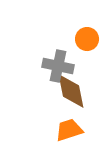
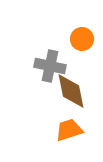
orange circle: moved 5 px left
gray cross: moved 8 px left
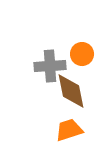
orange circle: moved 15 px down
gray cross: rotated 16 degrees counterclockwise
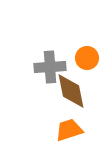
orange circle: moved 5 px right, 4 px down
gray cross: moved 1 px down
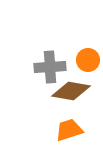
orange circle: moved 1 px right, 2 px down
brown diamond: rotated 69 degrees counterclockwise
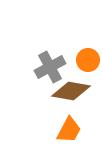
gray cross: rotated 24 degrees counterclockwise
orange trapezoid: rotated 136 degrees clockwise
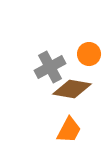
orange circle: moved 1 px right, 6 px up
brown diamond: moved 1 px right, 2 px up
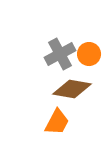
gray cross: moved 10 px right, 13 px up
orange trapezoid: moved 12 px left, 8 px up
